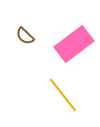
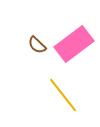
brown semicircle: moved 12 px right, 9 px down
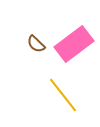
brown semicircle: moved 1 px left, 1 px up
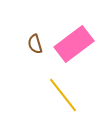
brown semicircle: moved 1 px left; rotated 30 degrees clockwise
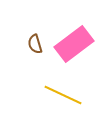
yellow line: rotated 27 degrees counterclockwise
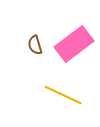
brown semicircle: moved 1 px down
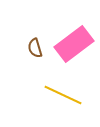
brown semicircle: moved 3 px down
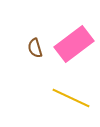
yellow line: moved 8 px right, 3 px down
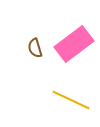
yellow line: moved 2 px down
